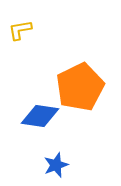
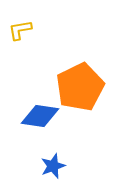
blue star: moved 3 px left, 1 px down
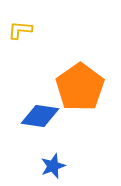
yellow L-shape: rotated 15 degrees clockwise
orange pentagon: rotated 9 degrees counterclockwise
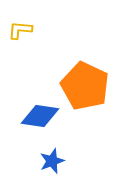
orange pentagon: moved 5 px right, 1 px up; rotated 12 degrees counterclockwise
blue star: moved 1 px left, 5 px up
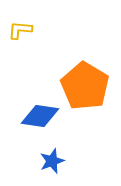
orange pentagon: rotated 6 degrees clockwise
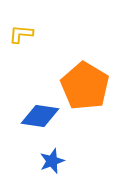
yellow L-shape: moved 1 px right, 4 px down
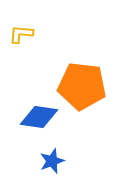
orange pentagon: moved 3 px left; rotated 24 degrees counterclockwise
blue diamond: moved 1 px left, 1 px down
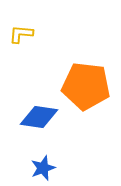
orange pentagon: moved 4 px right
blue star: moved 9 px left, 7 px down
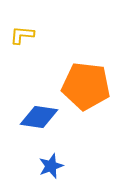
yellow L-shape: moved 1 px right, 1 px down
blue star: moved 8 px right, 2 px up
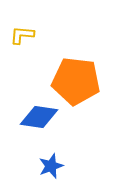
orange pentagon: moved 10 px left, 5 px up
